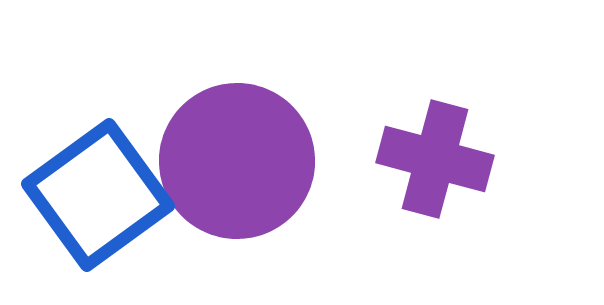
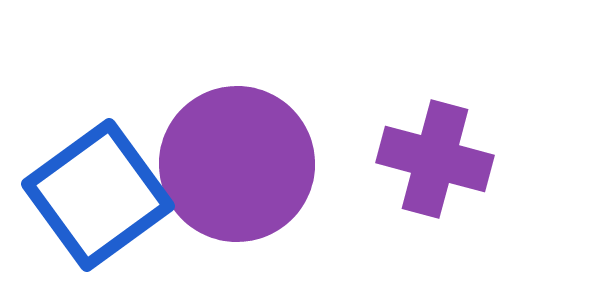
purple circle: moved 3 px down
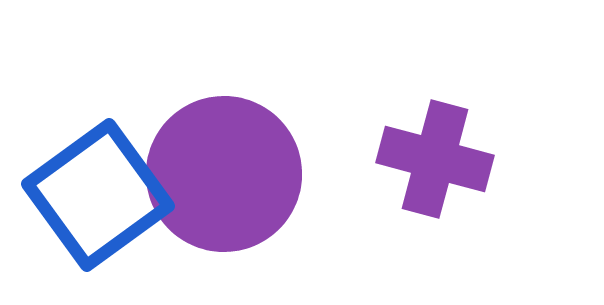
purple circle: moved 13 px left, 10 px down
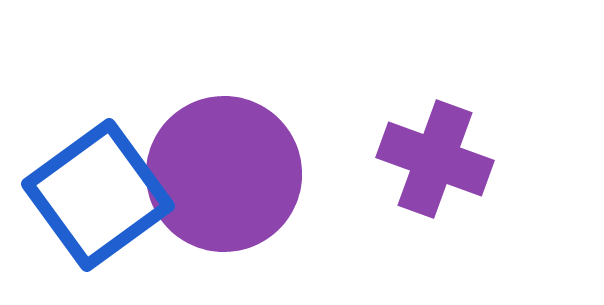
purple cross: rotated 5 degrees clockwise
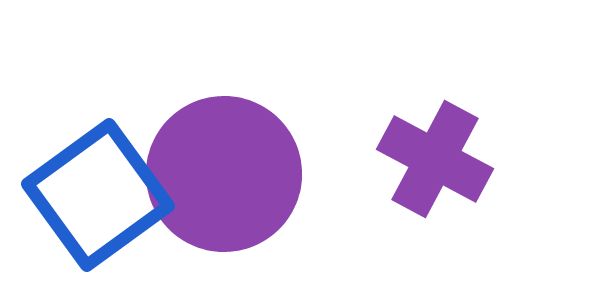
purple cross: rotated 8 degrees clockwise
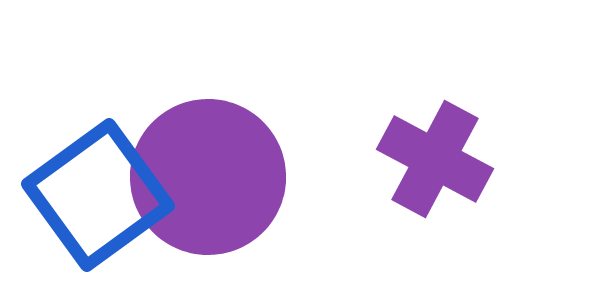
purple circle: moved 16 px left, 3 px down
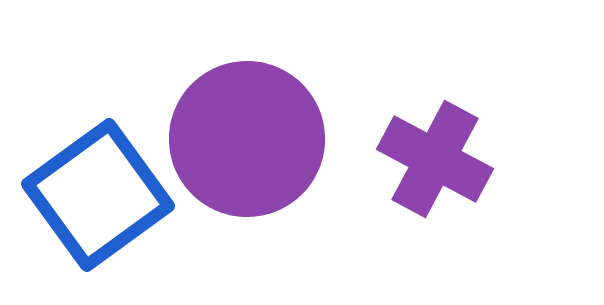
purple circle: moved 39 px right, 38 px up
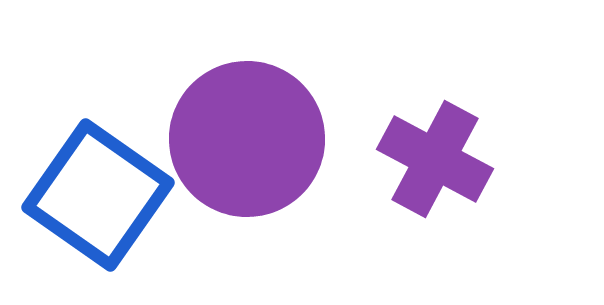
blue square: rotated 19 degrees counterclockwise
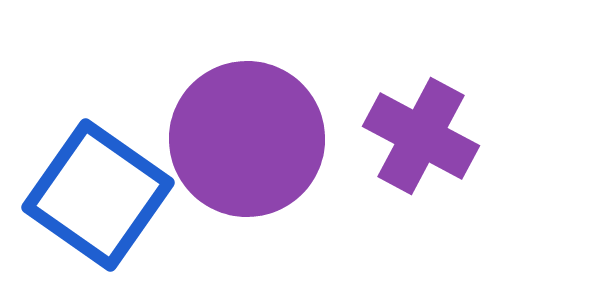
purple cross: moved 14 px left, 23 px up
